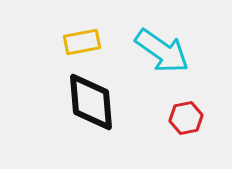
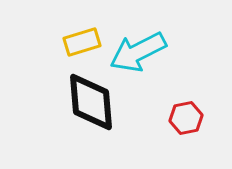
yellow rectangle: rotated 6 degrees counterclockwise
cyan arrow: moved 24 px left, 1 px down; rotated 118 degrees clockwise
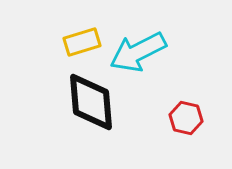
red hexagon: rotated 24 degrees clockwise
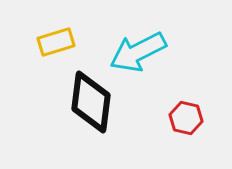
yellow rectangle: moved 26 px left
black diamond: rotated 12 degrees clockwise
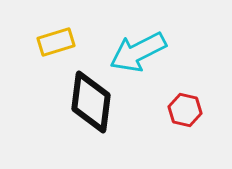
red hexagon: moved 1 px left, 8 px up
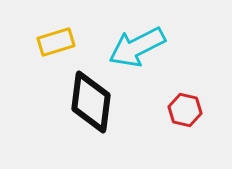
cyan arrow: moved 1 px left, 5 px up
